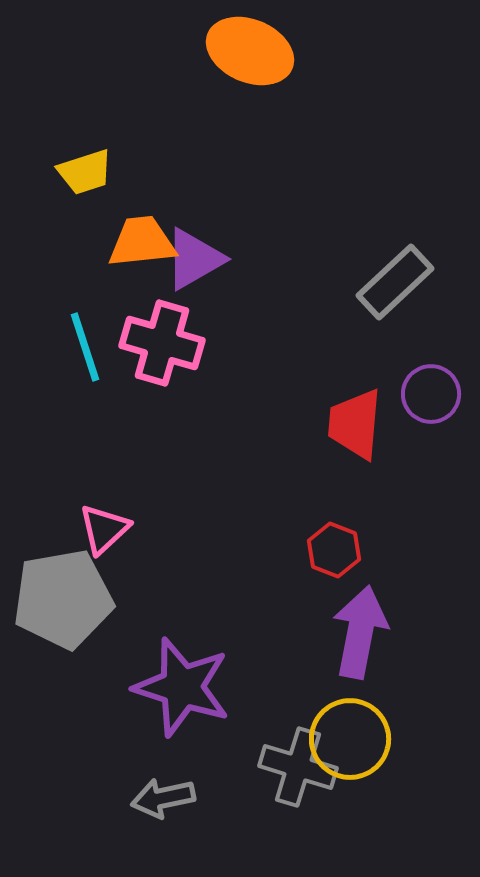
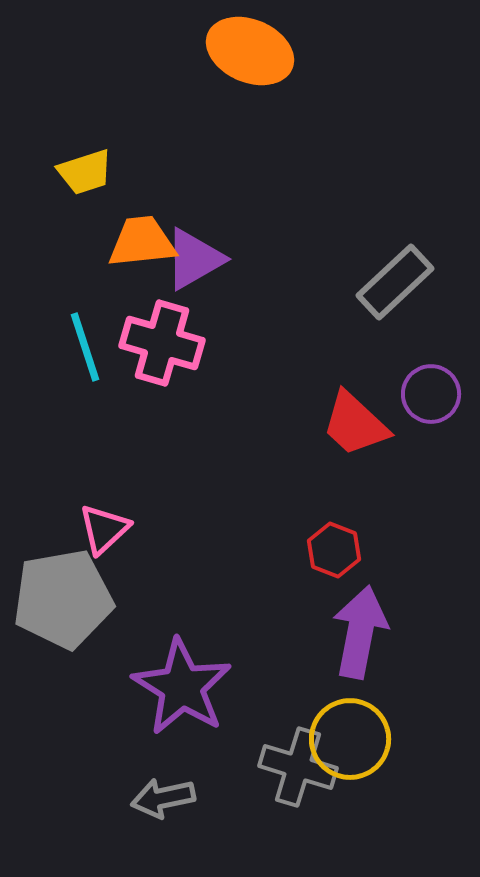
red trapezoid: rotated 52 degrees counterclockwise
purple star: rotated 14 degrees clockwise
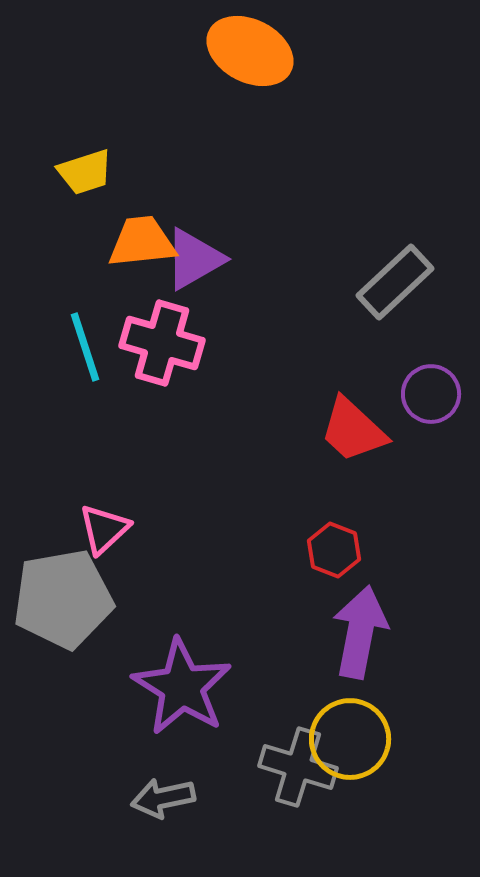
orange ellipse: rotated 4 degrees clockwise
red trapezoid: moved 2 px left, 6 px down
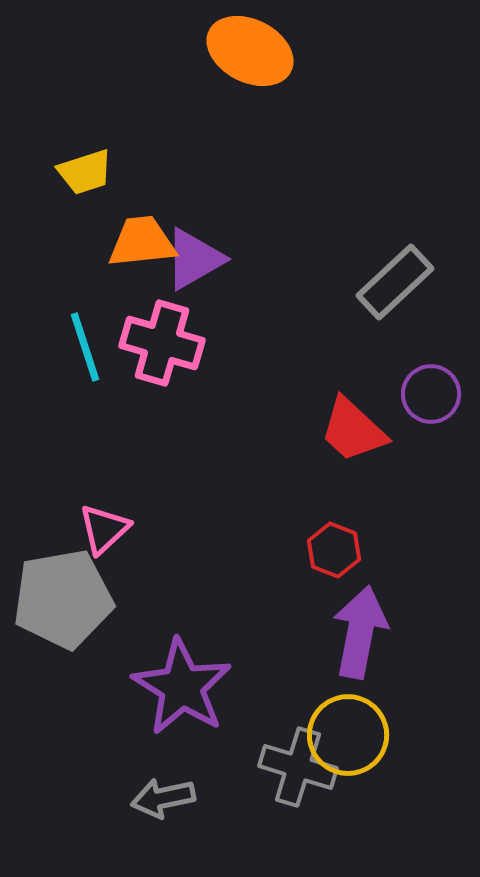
yellow circle: moved 2 px left, 4 px up
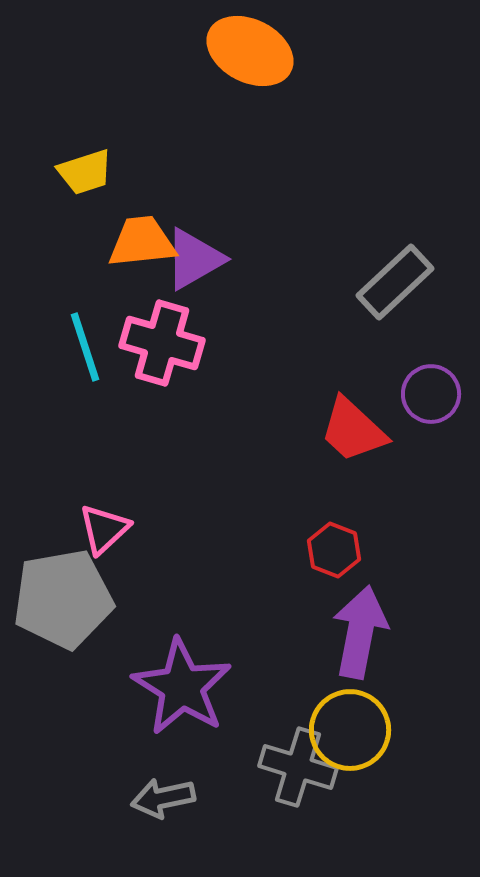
yellow circle: moved 2 px right, 5 px up
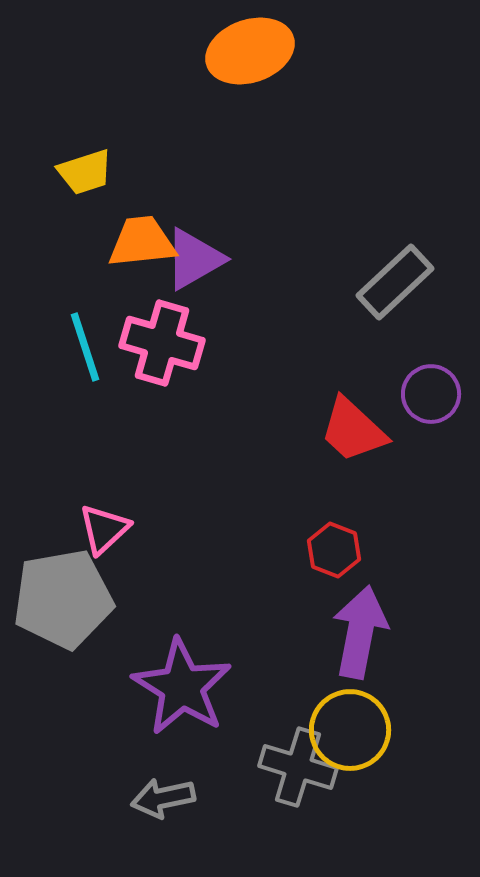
orange ellipse: rotated 46 degrees counterclockwise
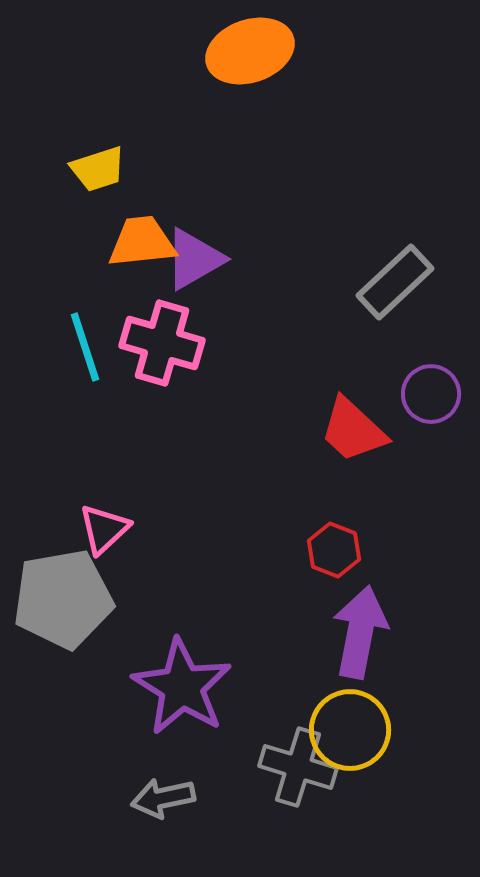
yellow trapezoid: moved 13 px right, 3 px up
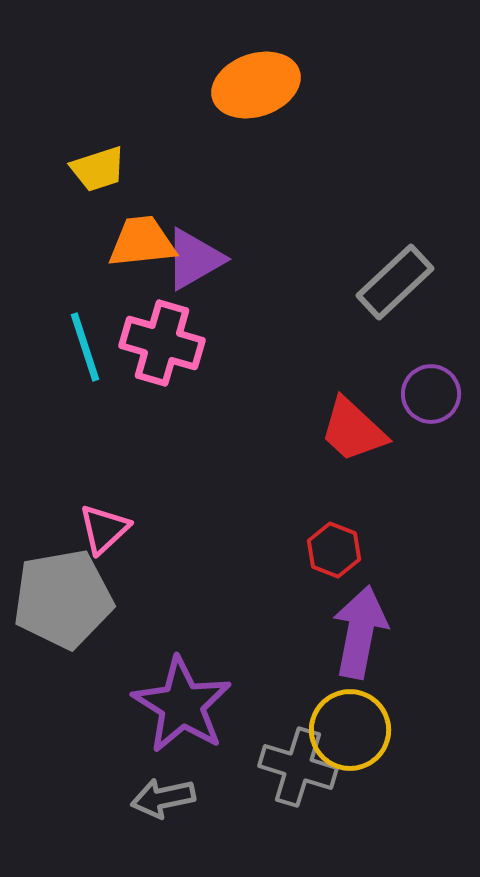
orange ellipse: moved 6 px right, 34 px down
purple star: moved 18 px down
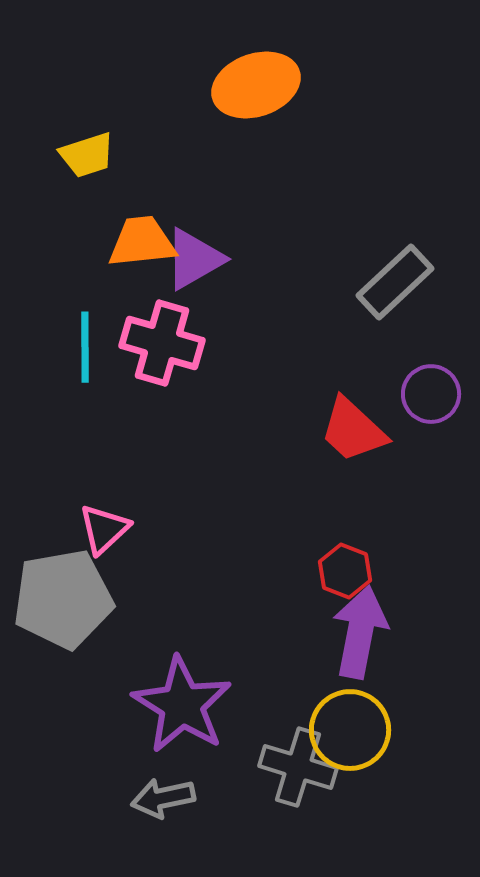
yellow trapezoid: moved 11 px left, 14 px up
cyan line: rotated 18 degrees clockwise
red hexagon: moved 11 px right, 21 px down
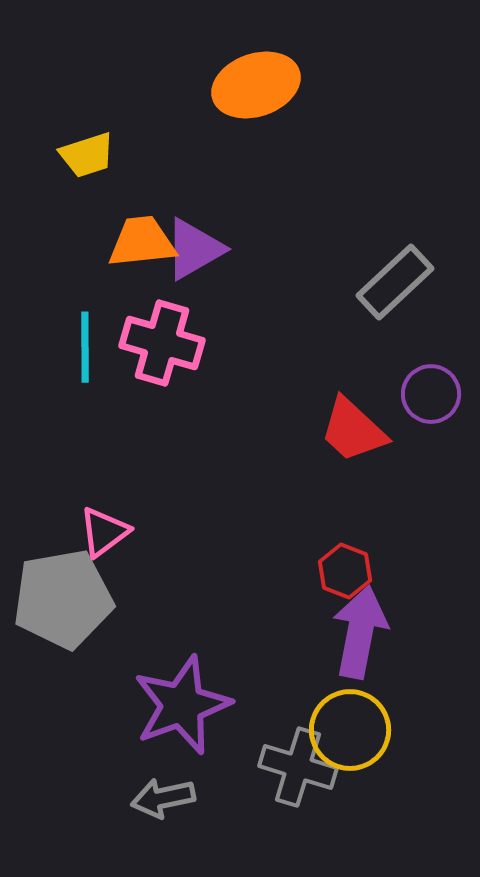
purple triangle: moved 10 px up
pink triangle: moved 3 px down; rotated 6 degrees clockwise
purple star: rotated 20 degrees clockwise
